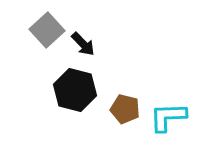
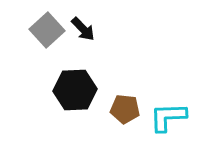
black arrow: moved 15 px up
black hexagon: rotated 18 degrees counterclockwise
brown pentagon: rotated 8 degrees counterclockwise
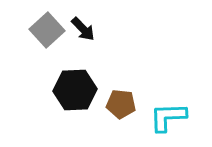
brown pentagon: moved 4 px left, 5 px up
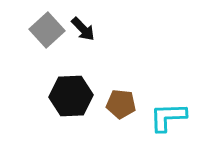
black hexagon: moved 4 px left, 6 px down
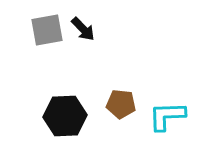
gray square: rotated 32 degrees clockwise
black hexagon: moved 6 px left, 20 px down
cyan L-shape: moved 1 px left, 1 px up
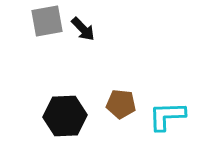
gray square: moved 9 px up
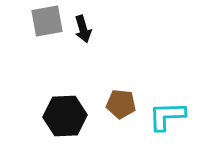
black arrow: rotated 28 degrees clockwise
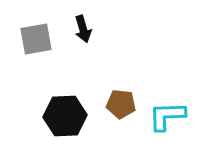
gray square: moved 11 px left, 18 px down
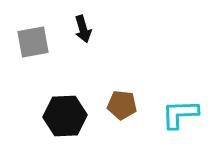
gray square: moved 3 px left, 3 px down
brown pentagon: moved 1 px right, 1 px down
cyan L-shape: moved 13 px right, 2 px up
